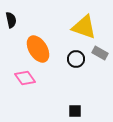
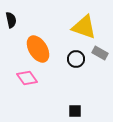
pink diamond: moved 2 px right
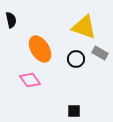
orange ellipse: moved 2 px right
pink diamond: moved 3 px right, 2 px down
black square: moved 1 px left
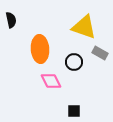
orange ellipse: rotated 28 degrees clockwise
black circle: moved 2 px left, 3 px down
pink diamond: moved 21 px right, 1 px down; rotated 10 degrees clockwise
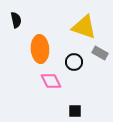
black semicircle: moved 5 px right
black square: moved 1 px right
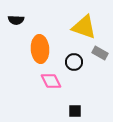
black semicircle: rotated 105 degrees clockwise
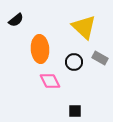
black semicircle: rotated 42 degrees counterclockwise
yellow triangle: rotated 24 degrees clockwise
gray rectangle: moved 5 px down
pink diamond: moved 1 px left
